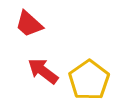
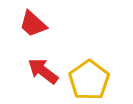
red trapezoid: moved 4 px right
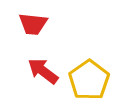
red trapezoid: rotated 36 degrees counterclockwise
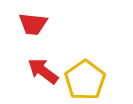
yellow pentagon: moved 4 px left
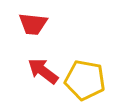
yellow pentagon: rotated 27 degrees counterclockwise
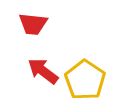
yellow pentagon: rotated 24 degrees clockwise
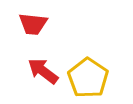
yellow pentagon: moved 3 px right, 2 px up
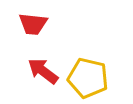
yellow pentagon: rotated 21 degrees counterclockwise
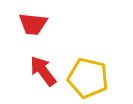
red arrow: rotated 16 degrees clockwise
